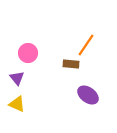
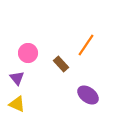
brown rectangle: moved 10 px left; rotated 42 degrees clockwise
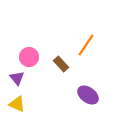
pink circle: moved 1 px right, 4 px down
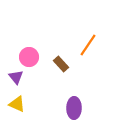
orange line: moved 2 px right
purple triangle: moved 1 px left, 1 px up
purple ellipse: moved 14 px left, 13 px down; rotated 55 degrees clockwise
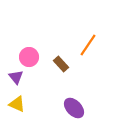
purple ellipse: rotated 45 degrees counterclockwise
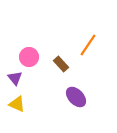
purple triangle: moved 1 px left, 1 px down
purple ellipse: moved 2 px right, 11 px up
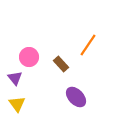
yellow triangle: rotated 30 degrees clockwise
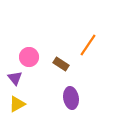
brown rectangle: rotated 14 degrees counterclockwise
purple ellipse: moved 5 px left, 1 px down; rotated 35 degrees clockwise
yellow triangle: rotated 36 degrees clockwise
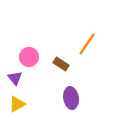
orange line: moved 1 px left, 1 px up
